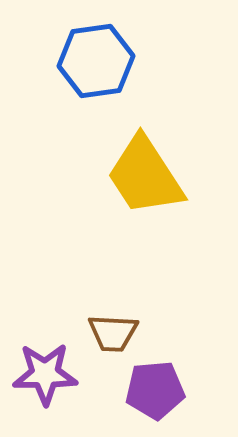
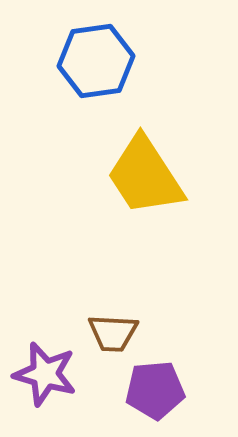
purple star: rotated 16 degrees clockwise
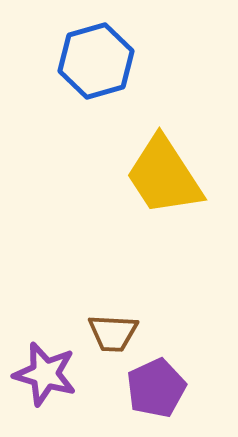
blue hexagon: rotated 8 degrees counterclockwise
yellow trapezoid: moved 19 px right
purple pentagon: moved 1 px right, 2 px up; rotated 20 degrees counterclockwise
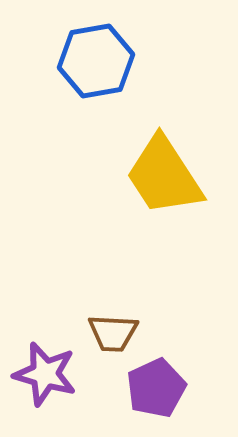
blue hexagon: rotated 6 degrees clockwise
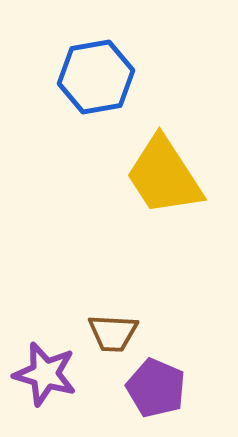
blue hexagon: moved 16 px down
purple pentagon: rotated 24 degrees counterclockwise
